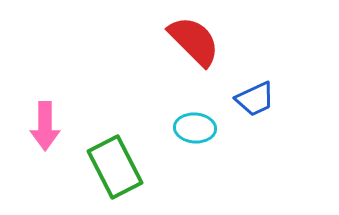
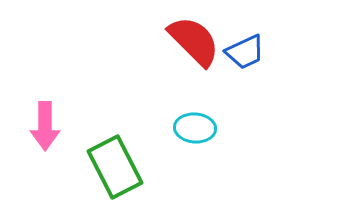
blue trapezoid: moved 10 px left, 47 px up
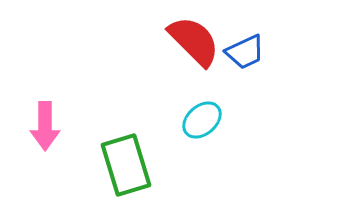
cyan ellipse: moved 7 px right, 8 px up; rotated 45 degrees counterclockwise
green rectangle: moved 11 px right, 2 px up; rotated 10 degrees clockwise
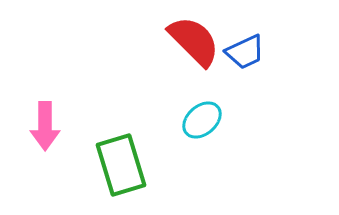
green rectangle: moved 5 px left
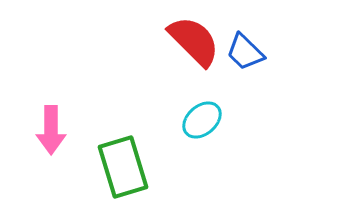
blue trapezoid: rotated 69 degrees clockwise
pink arrow: moved 6 px right, 4 px down
green rectangle: moved 2 px right, 2 px down
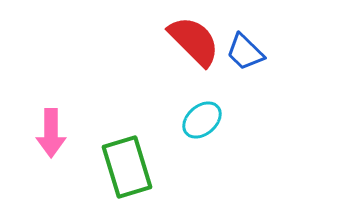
pink arrow: moved 3 px down
green rectangle: moved 4 px right
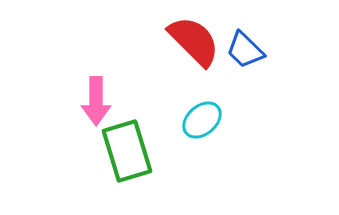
blue trapezoid: moved 2 px up
pink arrow: moved 45 px right, 32 px up
green rectangle: moved 16 px up
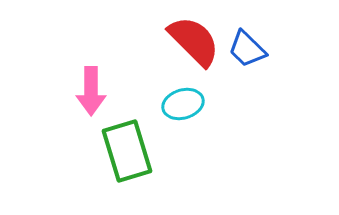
blue trapezoid: moved 2 px right, 1 px up
pink arrow: moved 5 px left, 10 px up
cyan ellipse: moved 19 px left, 16 px up; rotated 24 degrees clockwise
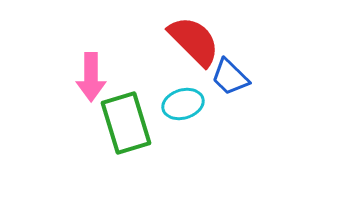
blue trapezoid: moved 17 px left, 28 px down
pink arrow: moved 14 px up
green rectangle: moved 1 px left, 28 px up
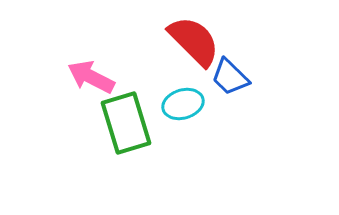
pink arrow: rotated 117 degrees clockwise
